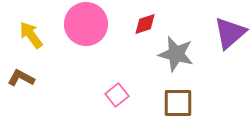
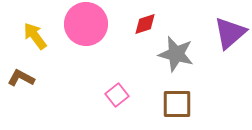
yellow arrow: moved 4 px right, 1 px down
brown square: moved 1 px left, 1 px down
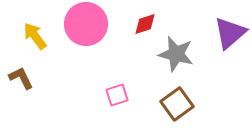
brown L-shape: rotated 36 degrees clockwise
pink square: rotated 20 degrees clockwise
brown square: rotated 36 degrees counterclockwise
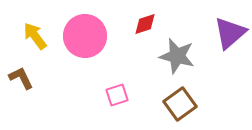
pink circle: moved 1 px left, 12 px down
gray star: moved 1 px right, 2 px down
brown square: moved 3 px right
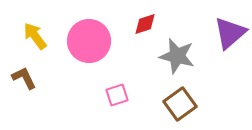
pink circle: moved 4 px right, 5 px down
brown L-shape: moved 3 px right
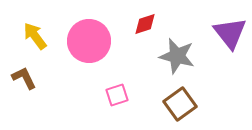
purple triangle: rotated 27 degrees counterclockwise
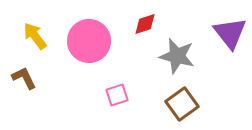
brown square: moved 2 px right
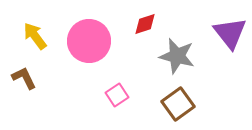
pink square: rotated 15 degrees counterclockwise
brown square: moved 4 px left
